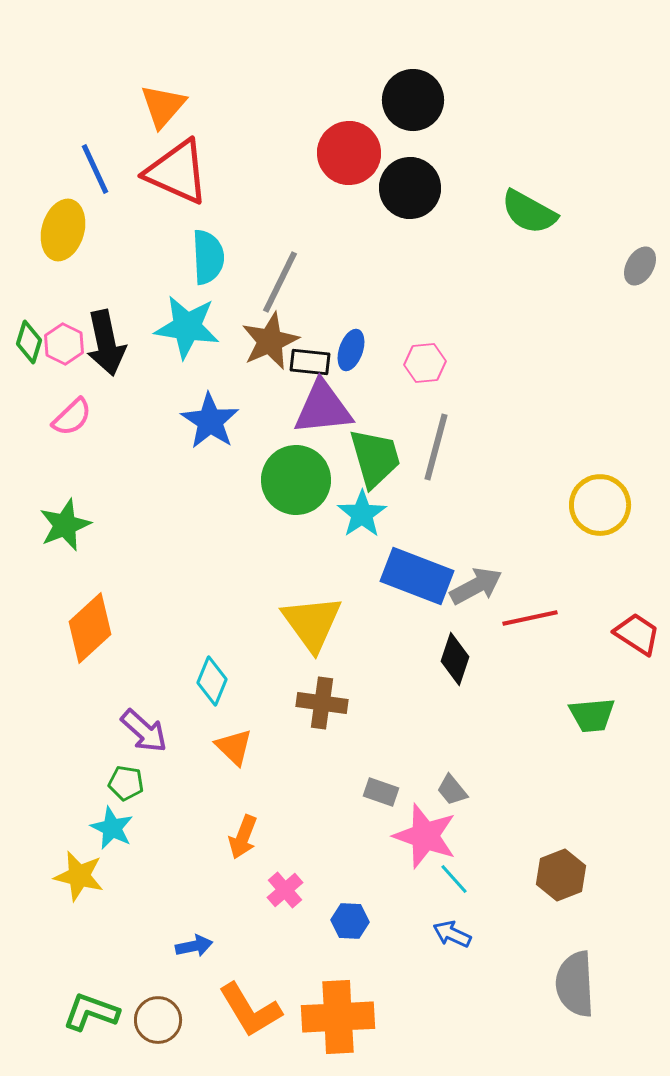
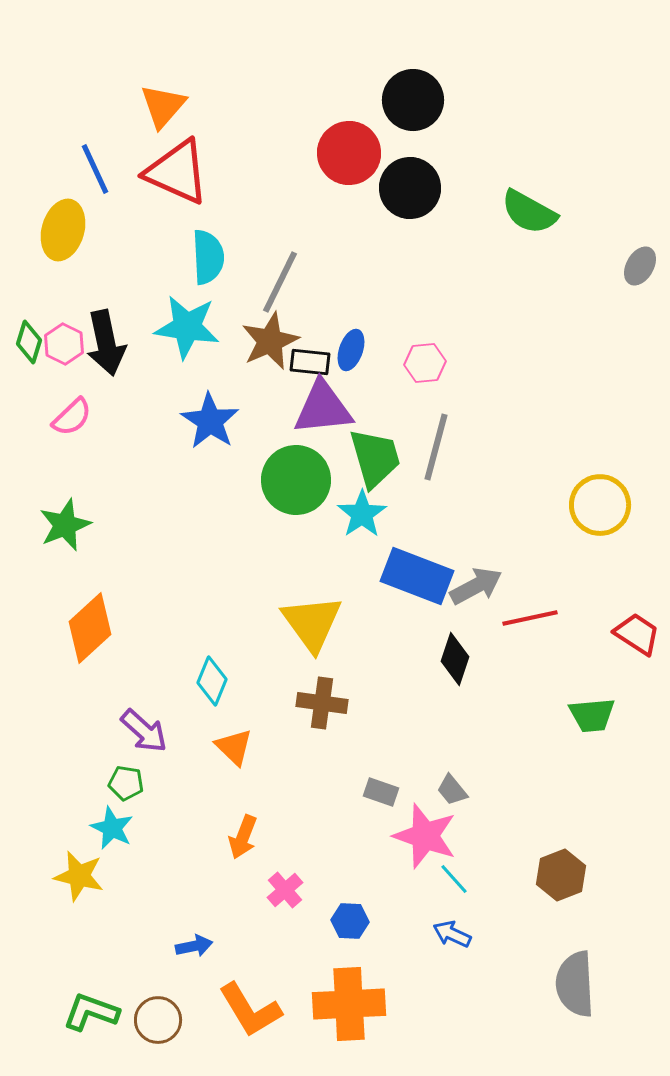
orange cross at (338, 1017): moved 11 px right, 13 px up
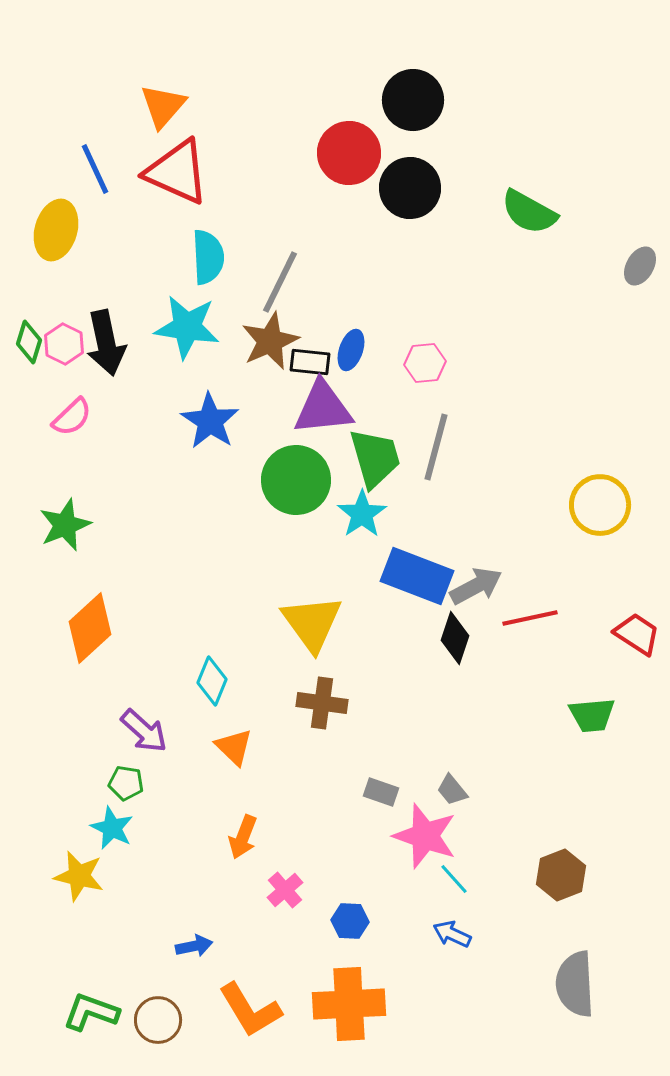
yellow ellipse at (63, 230): moved 7 px left
black diamond at (455, 659): moved 21 px up
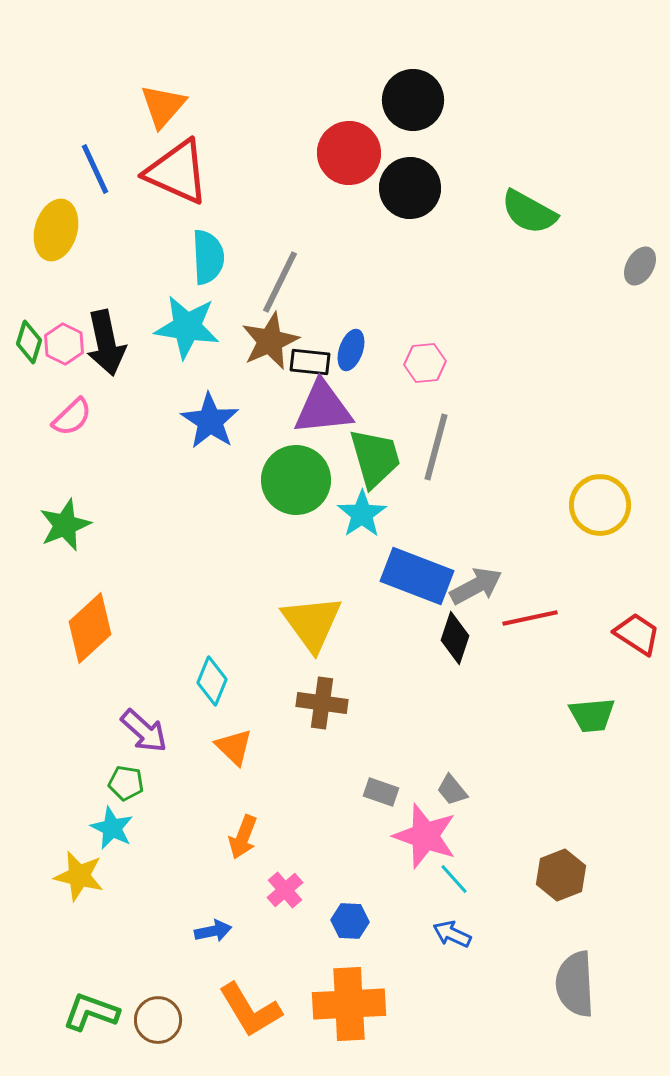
blue arrow at (194, 946): moved 19 px right, 15 px up
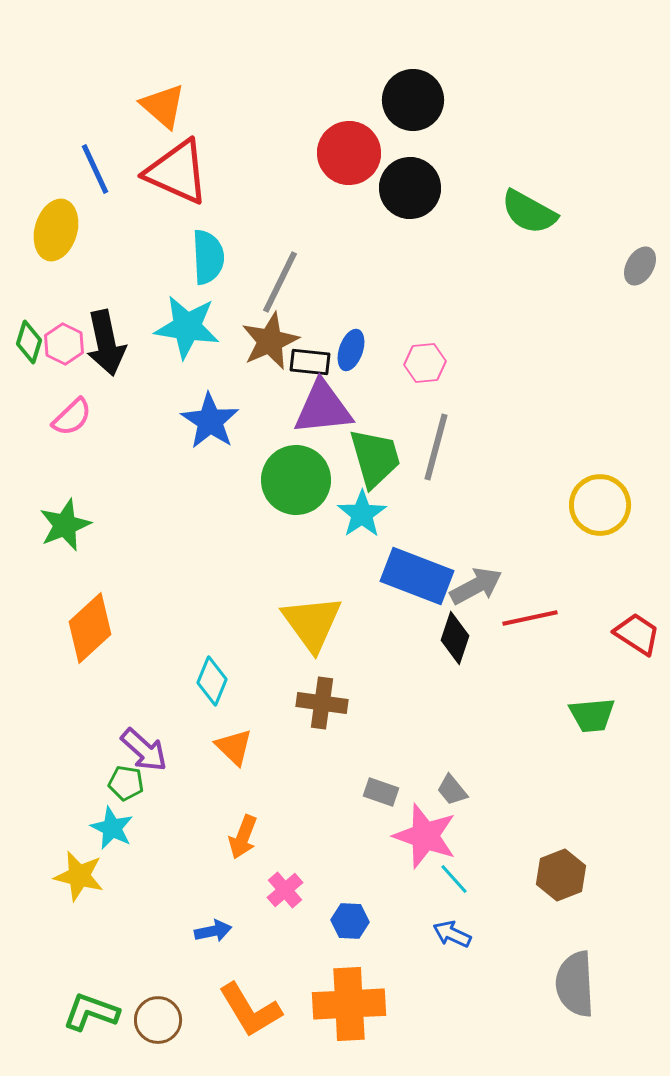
orange triangle at (163, 106): rotated 30 degrees counterclockwise
purple arrow at (144, 731): moved 19 px down
